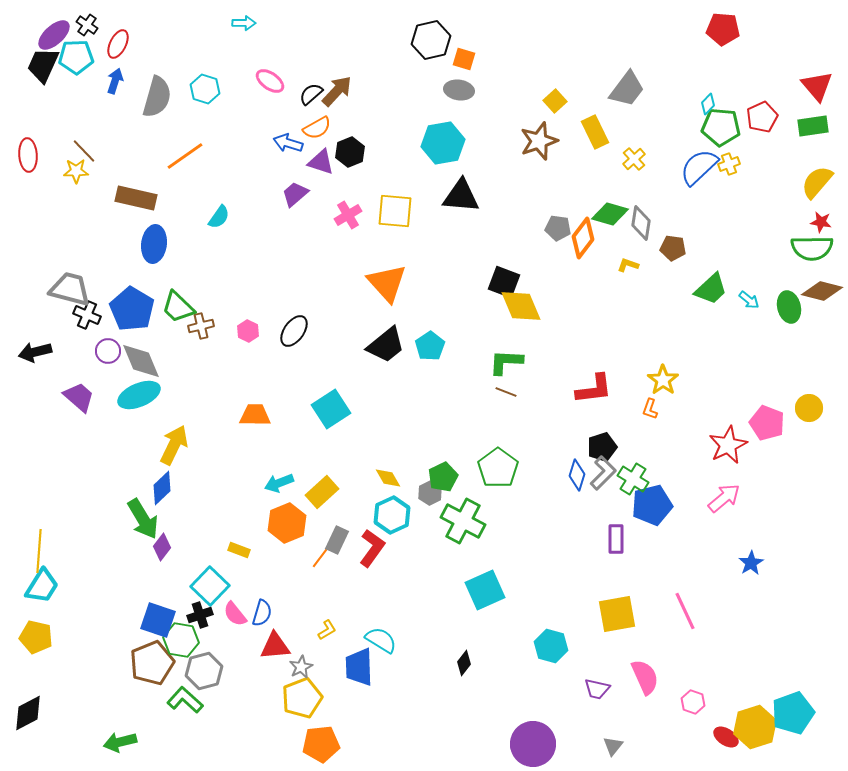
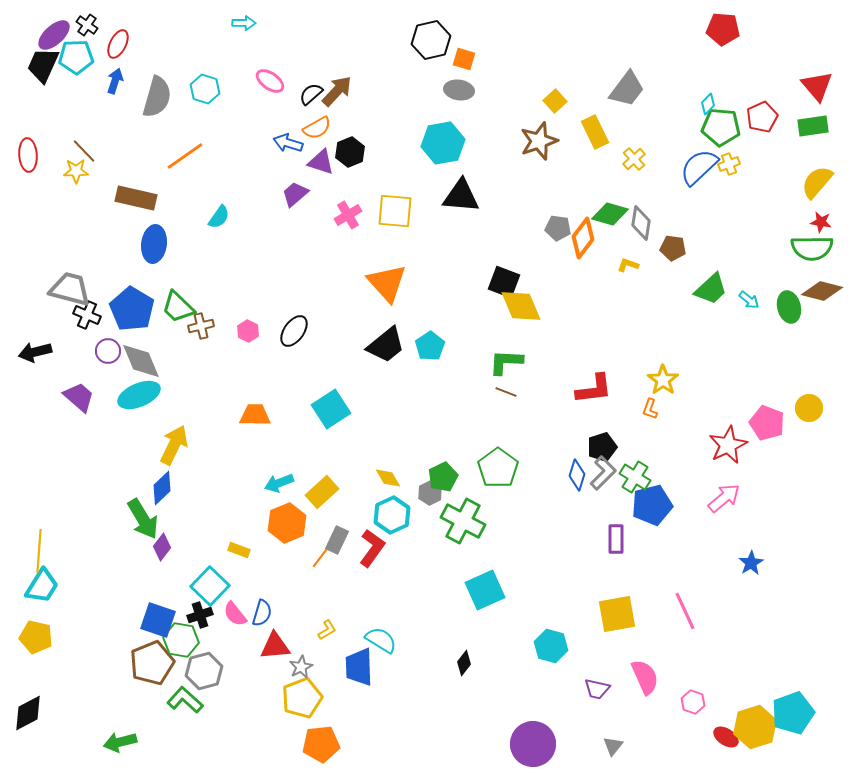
green cross at (633, 479): moved 2 px right, 2 px up
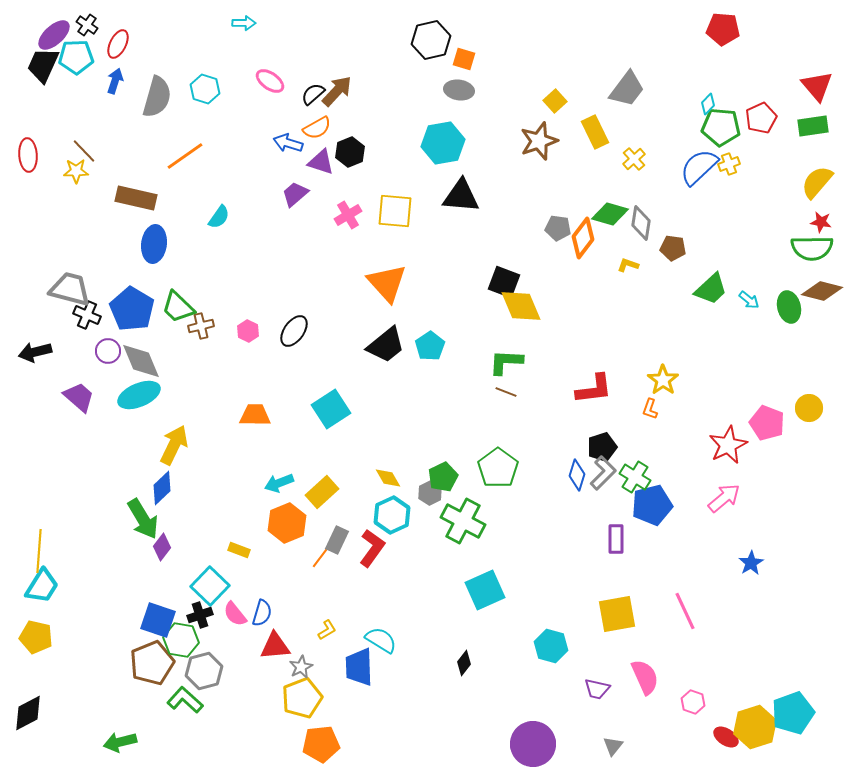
black semicircle at (311, 94): moved 2 px right
red pentagon at (762, 117): moved 1 px left, 1 px down
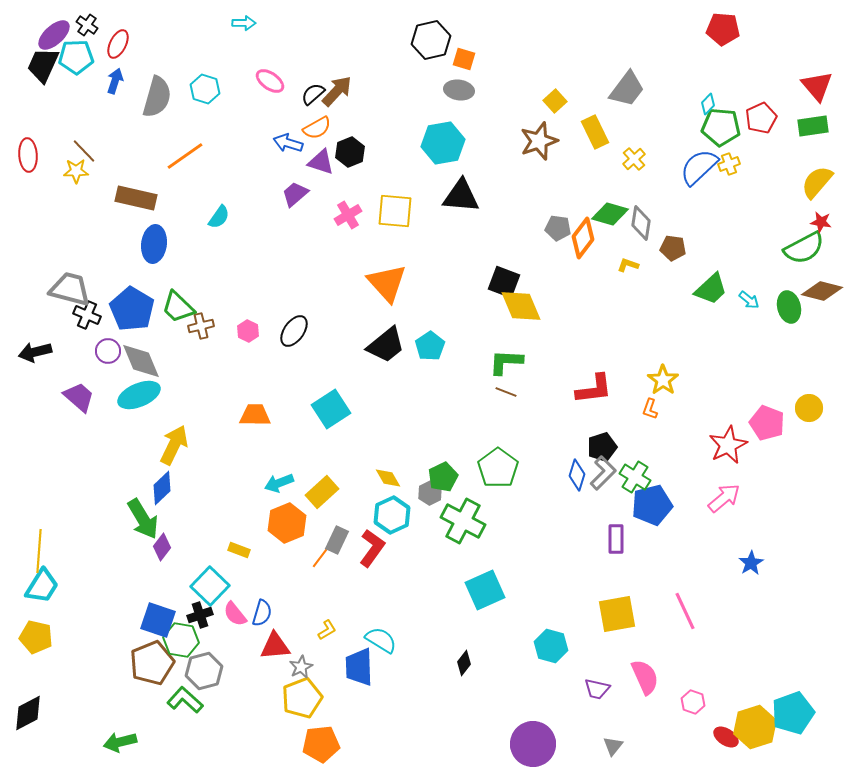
green semicircle at (812, 248): moved 8 px left; rotated 27 degrees counterclockwise
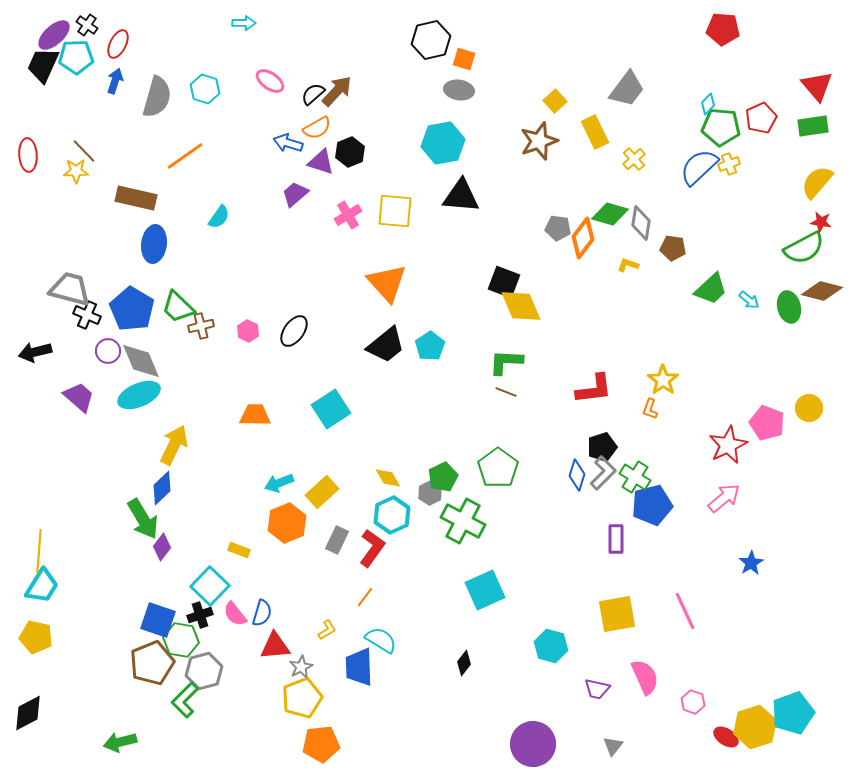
orange line at (320, 558): moved 45 px right, 39 px down
green L-shape at (185, 700): rotated 87 degrees counterclockwise
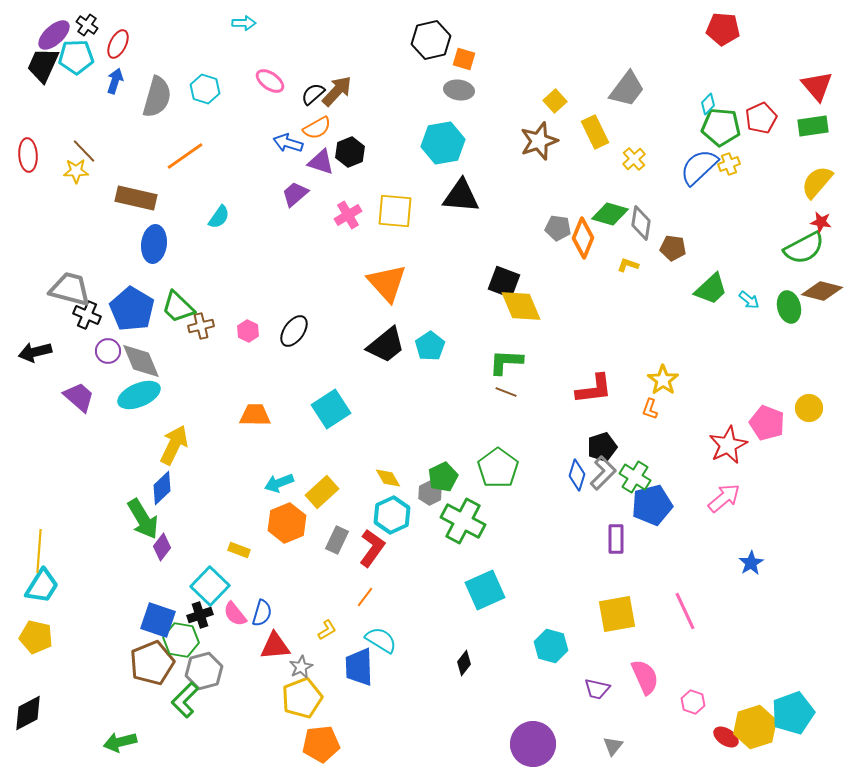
orange diamond at (583, 238): rotated 15 degrees counterclockwise
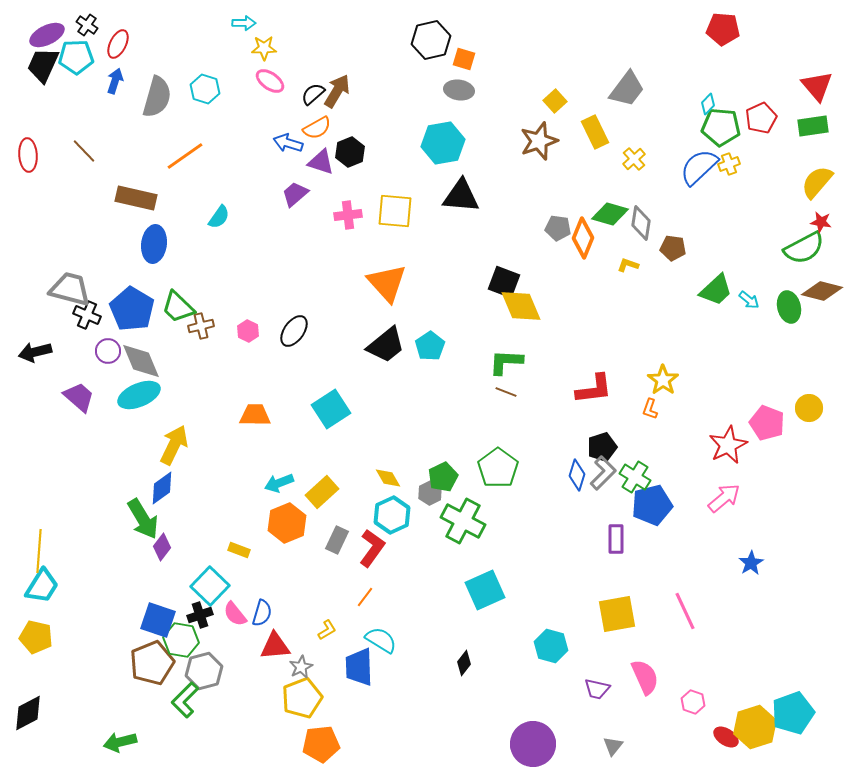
purple ellipse at (54, 35): moved 7 px left; rotated 16 degrees clockwise
brown arrow at (337, 91): rotated 12 degrees counterclockwise
yellow star at (76, 171): moved 188 px right, 123 px up
pink cross at (348, 215): rotated 24 degrees clockwise
green trapezoid at (711, 289): moved 5 px right, 1 px down
blue diamond at (162, 488): rotated 8 degrees clockwise
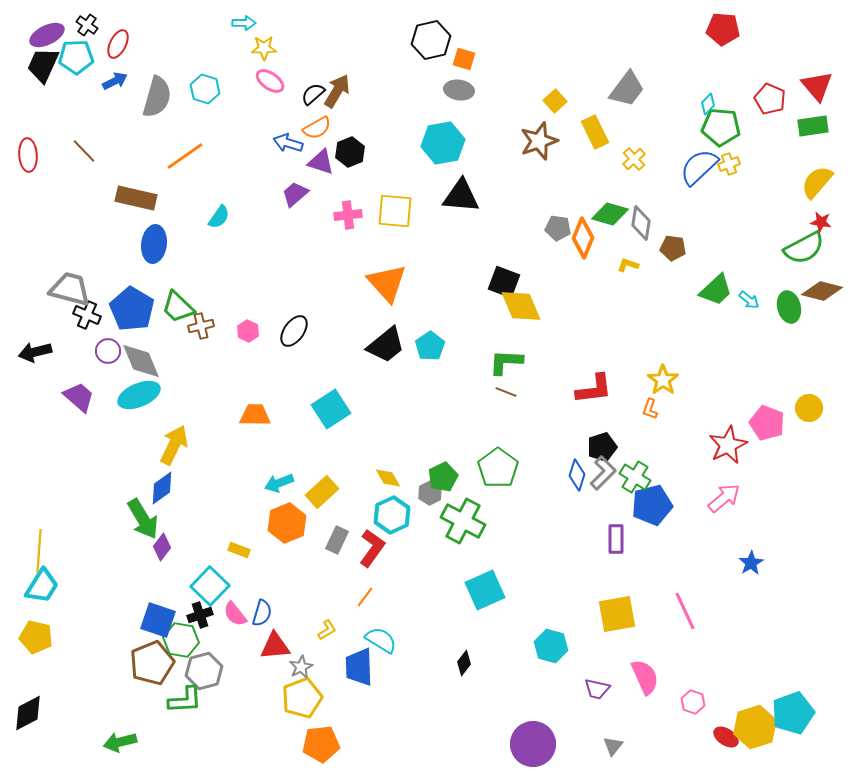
blue arrow at (115, 81): rotated 45 degrees clockwise
red pentagon at (761, 118): moved 9 px right, 19 px up; rotated 24 degrees counterclockwise
green L-shape at (185, 700): rotated 138 degrees counterclockwise
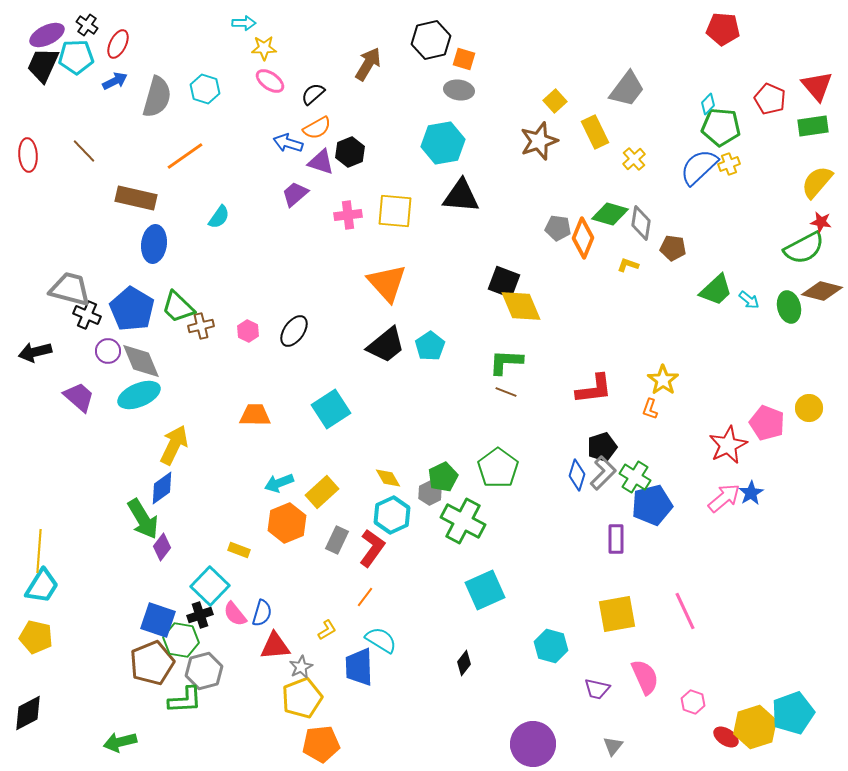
brown arrow at (337, 91): moved 31 px right, 27 px up
blue star at (751, 563): moved 70 px up
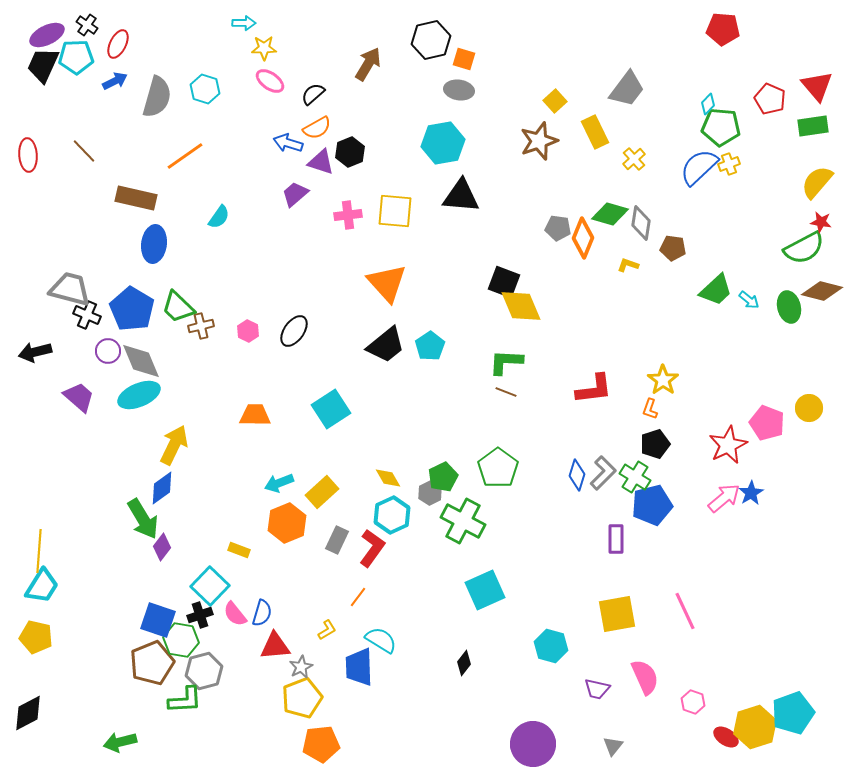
black pentagon at (602, 447): moved 53 px right, 3 px up
orange line at (365, 597): moved 7 px left
